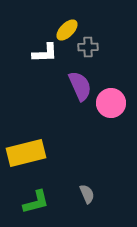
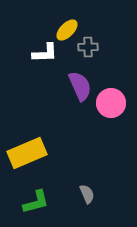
yellow rectangle: moved 1 px right; rotated 9 degrees counterclockwise
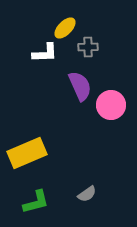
yellow ellipse: moved 2 px left, 2 px up
pink circle: moved 2 px down
gray semicircle: rotated 78 degrees clockwise
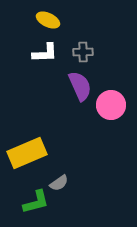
yellow ellipse: moved 17 px left, 8 px up; rotated 70 degrees clockwise
gray cross: moved 5 px left, 5 px down
gray semicircle: moved 28 px left, 11 px up
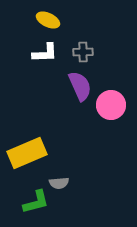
gray semicircle: rotated 30 degrees clockwise
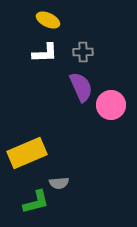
purple semicircle: moved 1 px right, 1 px down
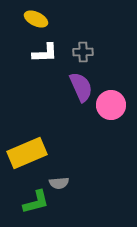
yellow ellipse: moved 12 px left, 1 px up
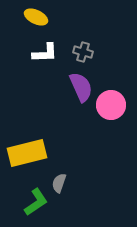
yellow ellipse: moved 2 px up
gray cross: rotated 18 degrees clockwise
yellow rectangle: rotated 9 degrees clockwise
gray semicircle: rotated 114 degrees clockwise
green L-shape: rotated 20 degrees counterclockwise
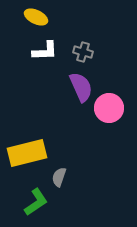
white L-shape: moved 2 px up
pink circle: moved 2 px left, 3 px down
gray semicircle: moved 6 px up
